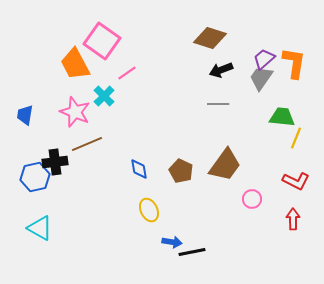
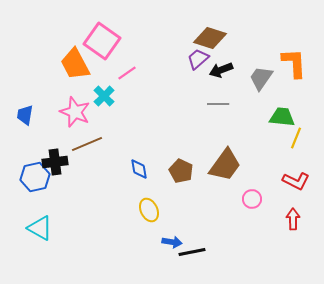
purple trapezoid: moved 66 px left
orange L-shape: rotated 12 degrees counterclockwise
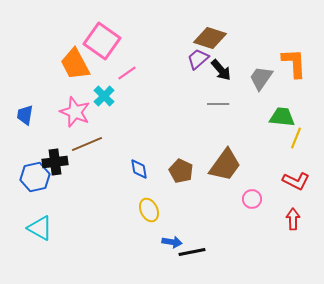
black arrow: rotated 110 degrees counterclockwise
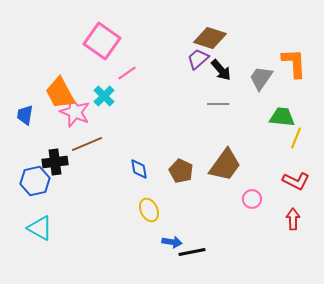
orange trapezoid: moved 15 px left, 29 px down
blue hexagon: moved 4 px down
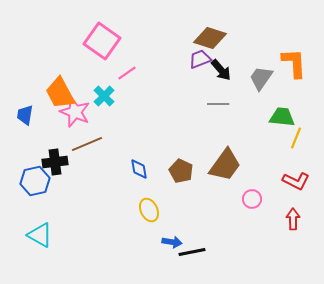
purple trapezoid: moved 2 px right; rotated 20 degrees clockwise
cyan triangle: moved 7 px down
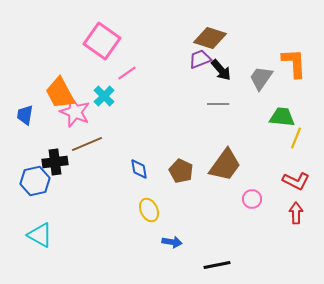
red arrow: moved 3 px right, 6 px up
black line: moved 25 px right, 13 px down
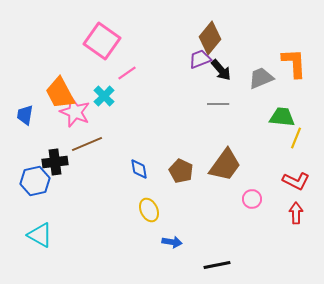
brown diamond: rotated 68 degrees counterclockwise
gray trapezoid: rotated 32 degrees clockwise
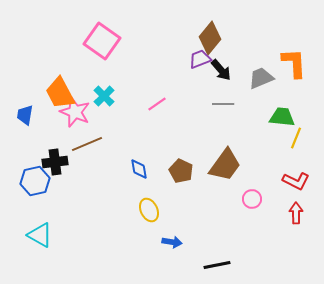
pink line: moved 30 px right, 31 px down
gray line: moved 5 px right
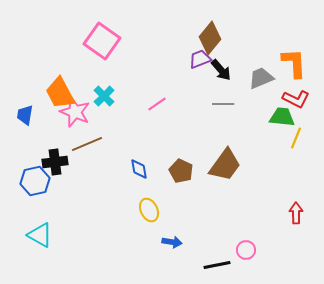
red L-shape: moved 82 px up
pink circle: moved 6 px left, 51 px down
